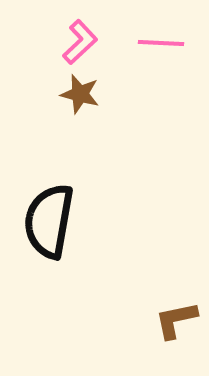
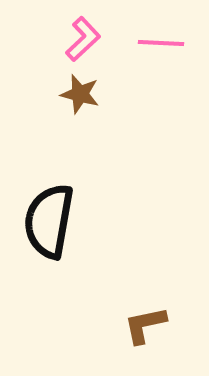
pink L-shape: moved 3 px right, 3 px up
brown L-shape: moved 31 px left, 5 px down
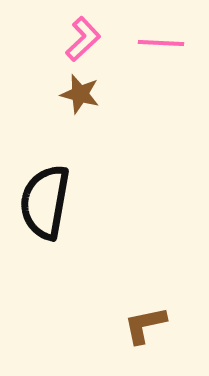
black semicircle: moved 4 px left, 19 px up
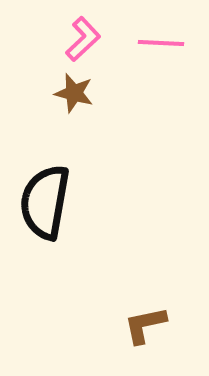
brown star: moved 6 px left, 1 px up
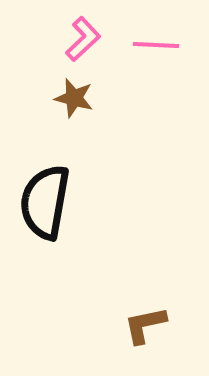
pink line: moved 5 px left, 2 px down
brown star: moved 5 px down
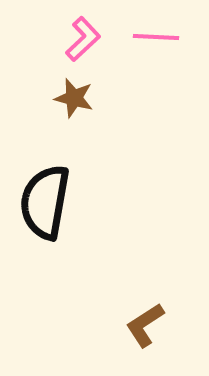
pink line: moved 8 px up
brown L-shape: rotated 21 degrees counterclockwise
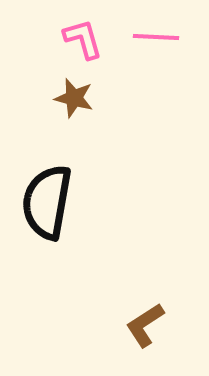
pink L-shape: rotated 63 degrees counterclockwise
black semicircle: moved 2 px right
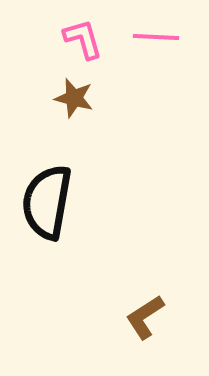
brown L-shape: moved 8 px up
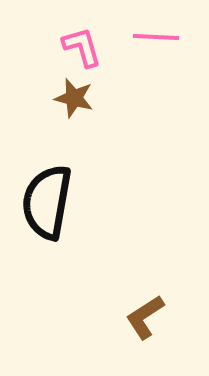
pink L-shape: moved 1 px left, 8 px down
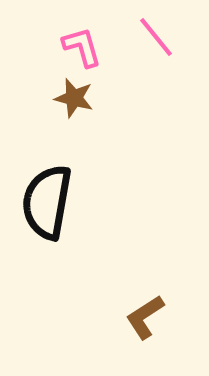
pink line: rotated 48 degrees clockwise
